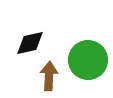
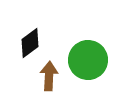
black diamond: rotated 24 degrees counterclockwise
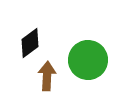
brown arrow: moved 2 px left
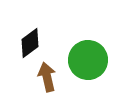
brown arrow: moved 1 px down; rotated 16 degrees counterclockwise
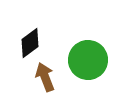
brown arrow: moved 2 px left; rotated 8 degrees counterclockwise
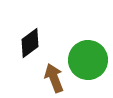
brown arrow: moved 9 px right, 1 px down
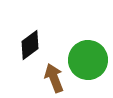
black diamond: moved 2 px down
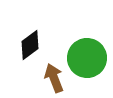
green circle: moved 1 px left, 2 px up
